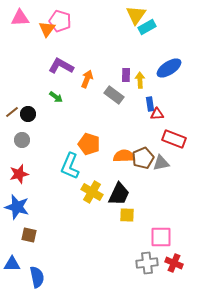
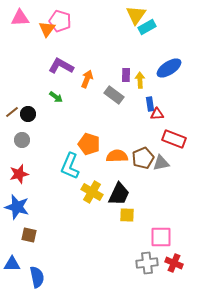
orange semicircle: moved 7 px left
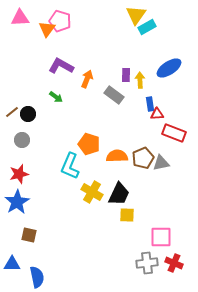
red rectangle: moved 6 px up
blue star: moved 5 px up; rotated 25 degrees clockwise
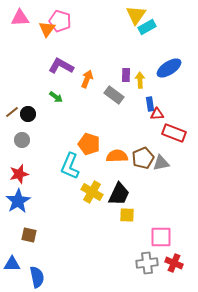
blue star: moved 1 px right, 1 px up
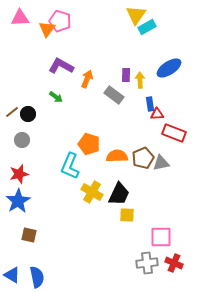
blue triangle: moved 11 px down; rotated 30 degrees clockwise
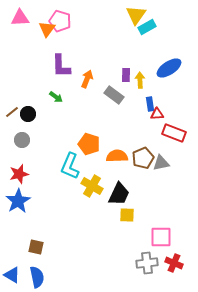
purple L-shape: rotated 120 degrees counterclockwise
yellow cross: moved 6 px up
brown square: moved 7 px right, 12 px down
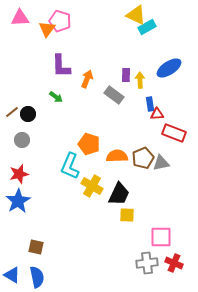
yellow triangle: rotated 40 degrees counterclockwise
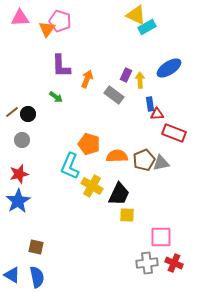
purple rectangle: rotated 24 degrees clockwise
brown pentagon: moved 1 px right, 2 px down
